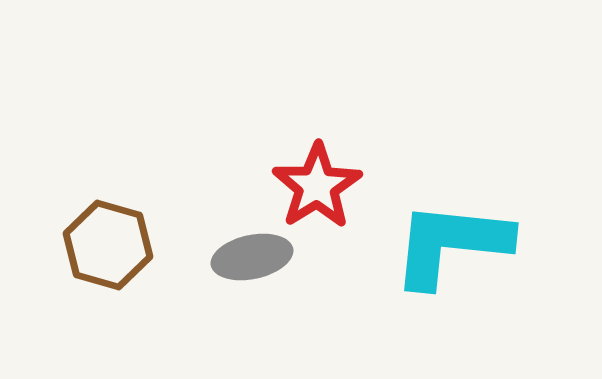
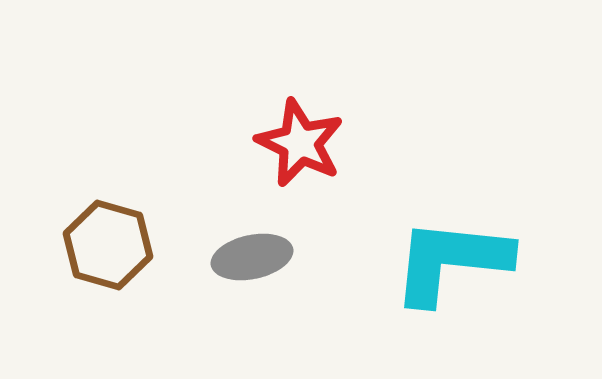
red star: moved 17 px left, 43 px up; rotated 14 degrees counterclockwise
cyan L-shape: moved 17 px down
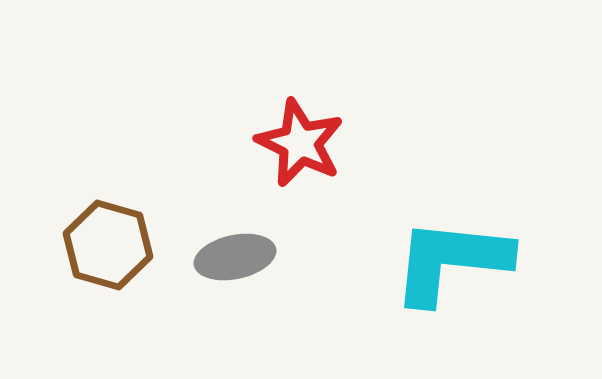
gray ellipse: moved 17 px left
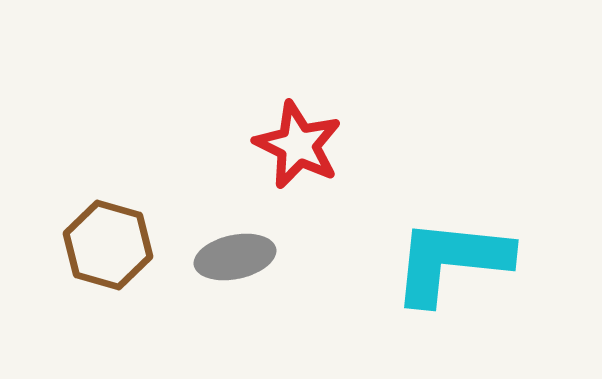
red star: moved 2 px left, 2 px down
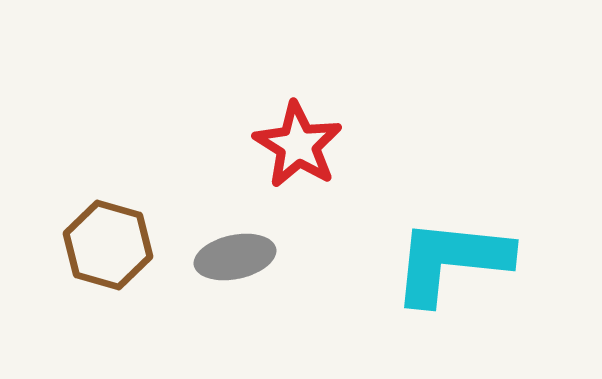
red star: rotated 6 degrees clockwise
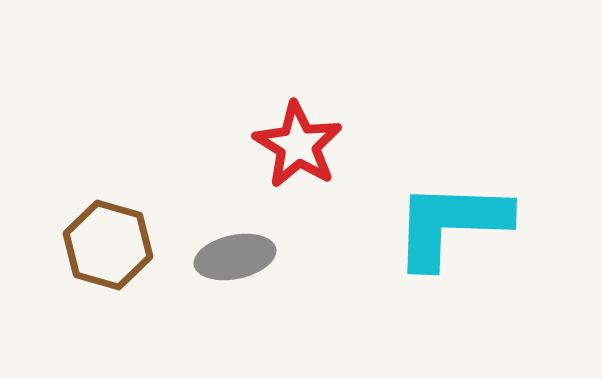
cyan L-shape: moved 37 px up; rotated 4 degrees counterclockwise
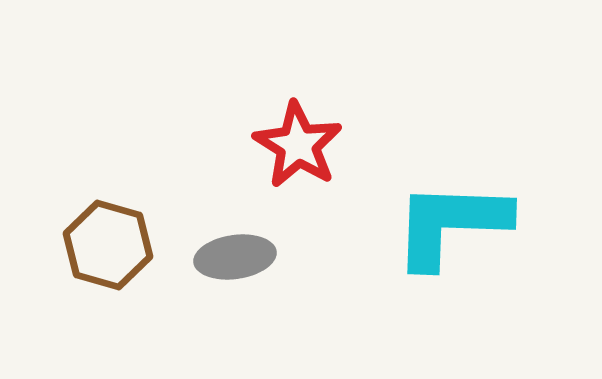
gray ellipse: rotated 4 degrees clockwise
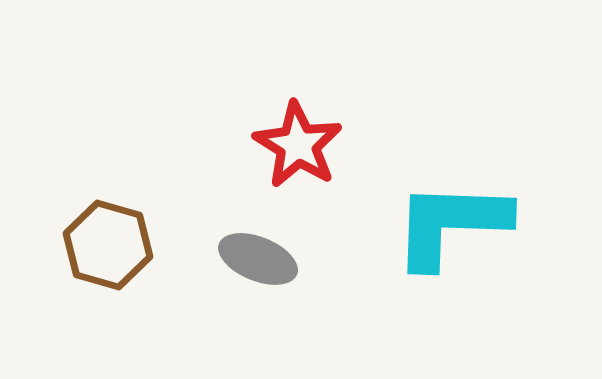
gray ellipse: moved 23 px right, 2 px down; rotated 30 degrees clockwise
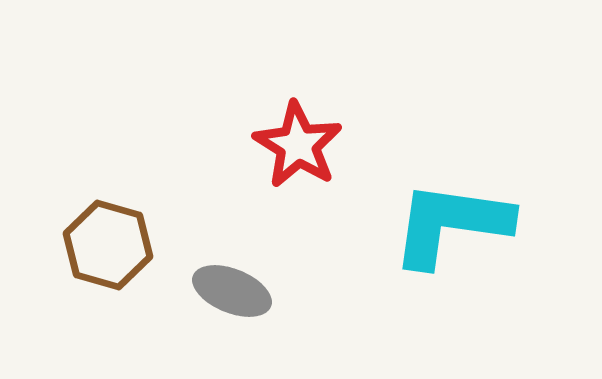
cyan L-shape: rotated 6 degrees clockwise
gray ellipse: moved 26 px left, 32 px down
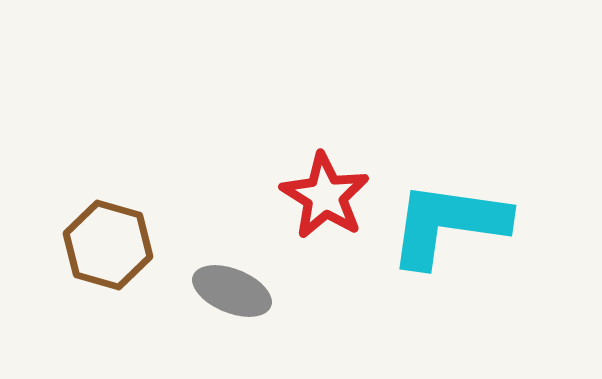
red star: moved 27 px right, 51 px down
cyan L-shape: moved 3 px left
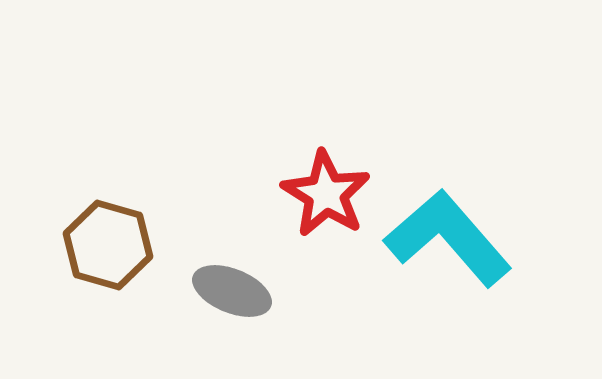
red star: moved 1 px right, 2 px up
cyan L-shape: moved 14 px down; rotated 41 degrees clockwise
